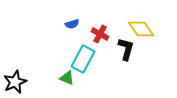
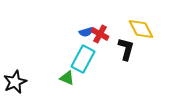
blue semicircle: moved 14 px right, 8 px down
yellow diamond: rotated 8 degrees clockwise
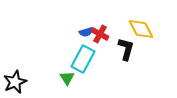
green triangle: rotated 35 degrees clockwise
